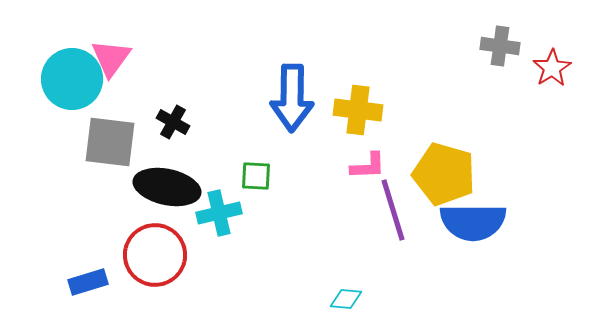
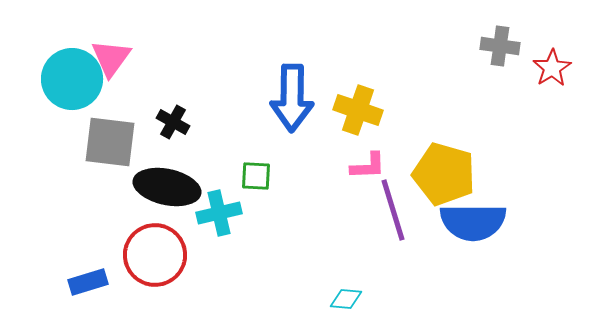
yellow cross: rotated 12 degrees clockwise
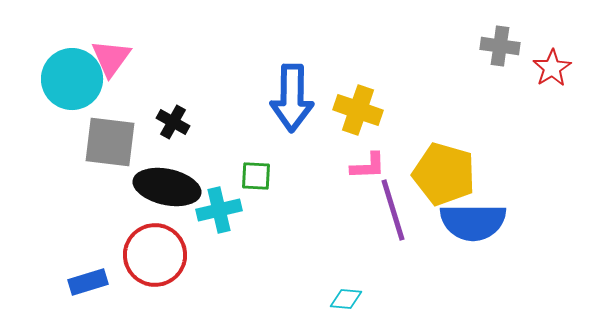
cyan cross: moved 3 px up
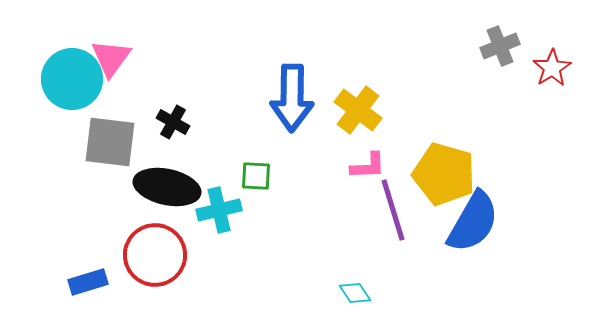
gray cross: rotated 30 degrees counterclockwise
yellow cross: rotated 18 degrees clockwise
blue semicircle: rotated 60 degrees counterclockwise
cyan diamond: moved 9 px right, 6 px up; rotated 52 degrees clockwise
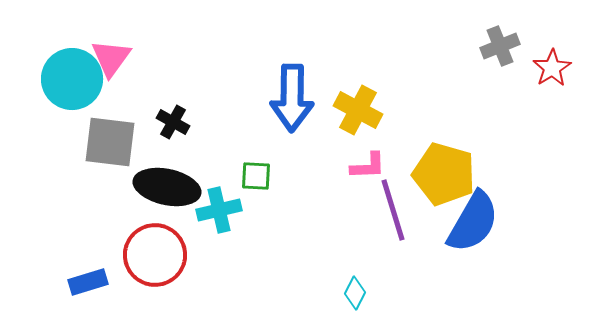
yellow cross: rotated 9 degrees counterclockwise
cyan diamond: rotated 60 degrees clockwise
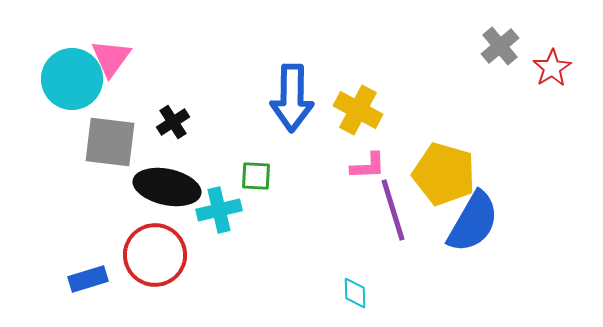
gray cross: rotated 18 degrees counterclockwise
black cross: rotated 28 degrees clockwise
blue rectangle: moved 3 px up
cyan diamond: rotated 28 degrees counterclockwise
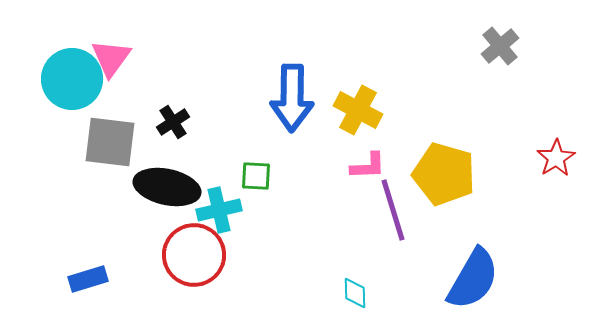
red star: moved 4 px right, 90 px down
blue semicircle: moved 57 px down
red circle: moved 39 px right
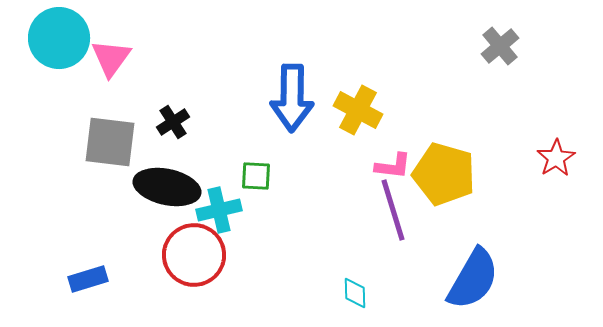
cyan circle: moved 13 px left, 41 px up
pink L-shape: moved 25 px right; rotated 9 degrees clockwise
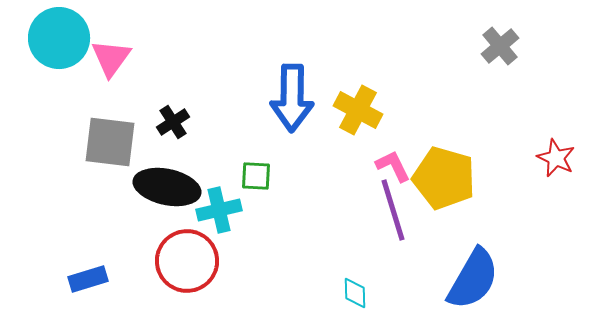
red star: rotated 15 degrees counterclockwise
pink L-shape: rotated 123 degrees counterclockwise
yellow pentagon: moved 4 px down
red circle: moved 7 px left, 6 px down
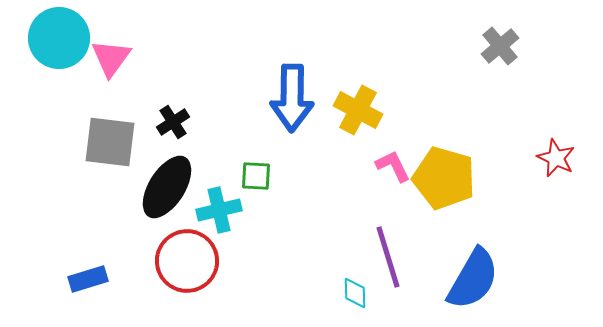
black ellipse: rotated 70 degrees counterclockwise
purple line: moved 5 px left, 47 px down
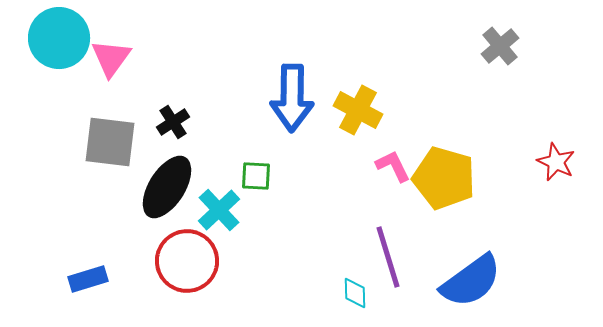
red star: moved 4 px down
cyan cross: rotated 30 degrees counterclockwise
blue semicircle: moved 2 px left, 2 px down; rotated 24 degrees clockwise
